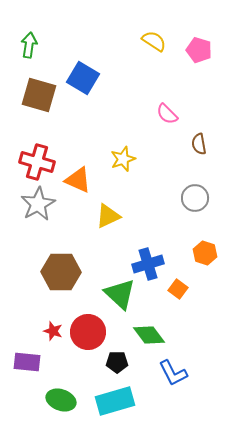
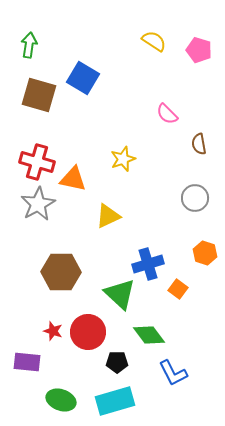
orange triangle: moved 5 px left, 1 px up; rotated 12 degrees counterclockwise
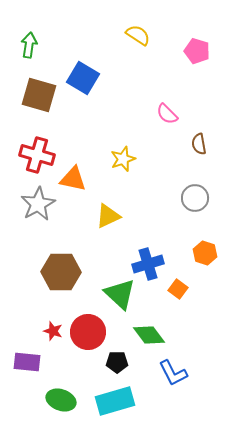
yellow semicircle: moved 16 px left, 6 px up
pink pentagon: moved 2 px left, 1 px down
red cross: moved 7 px up
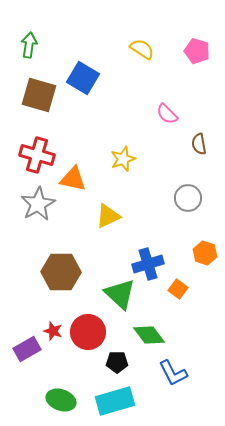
yellow semicircle: moved 4 px right, 14 px down
gray circle: moved 7 px left
purple rectangle: moved 13 px up; rotated 36 degrees counterclockwise
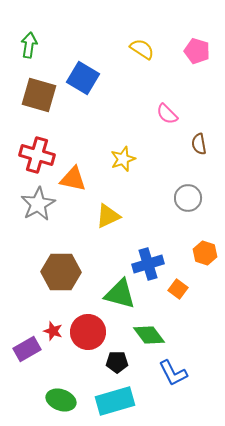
green triangle: rotated 28 degrees counterclockwise
